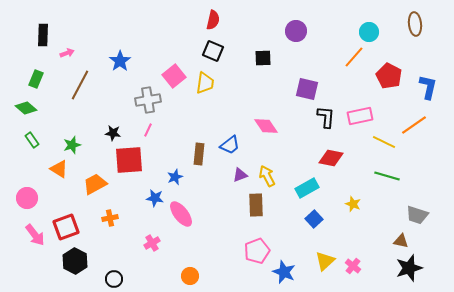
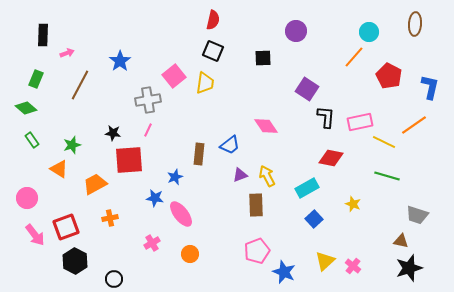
brown ellipse at (415, 24): rotated 10 degrees clockwise
blue L-shape at (428, 87): moved 2 px right
purple square at (307, 89): rotated 20 degrees clockwise
pink rectangle at (360, 116): moved 6 px down
orange circle at (190, 276): moved 22 px up
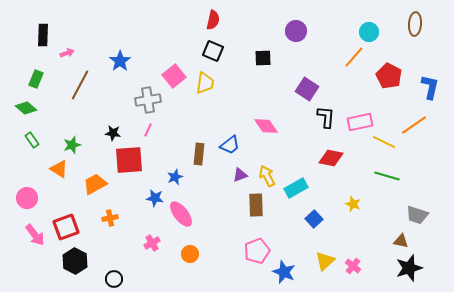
cyan rectangle at (307, 188): moved 11 px left
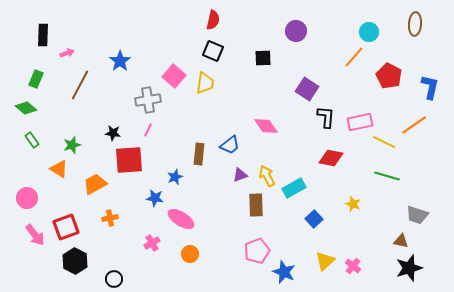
pink square at (174, 76): rotated 10 degrees counterclockwise
cyan rectangle at (296, 188): moved 2 px left
pink ellipse at (181, 214): moved 5 px down; rotated 20 degrees counterclockwise
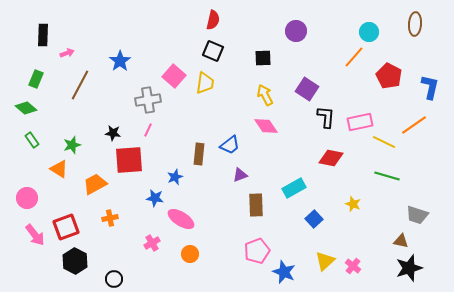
yellow arrow at (267, 176): moved 2 px left, 81 px up
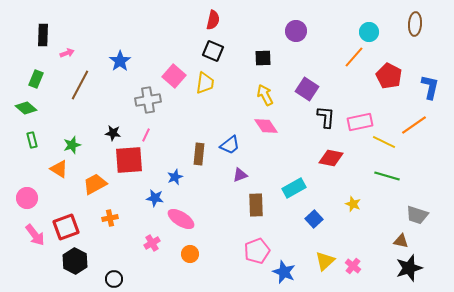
pink line at (148, 130): moved 2 px left, 5 px down
green rectangle at (32, 140): rotated 21 degrees clockwise
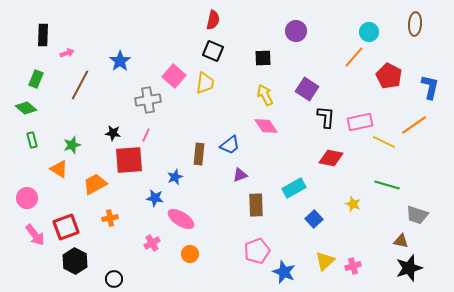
green line at (387, 176): moved 9 px down
pink cross at (353, 266): rotated 35 degrees clockwise
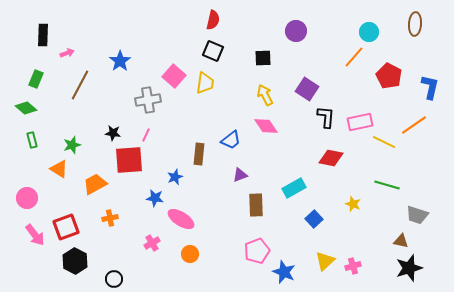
blue trapezoid at (230, 145): moved 1 px right, 5 px up
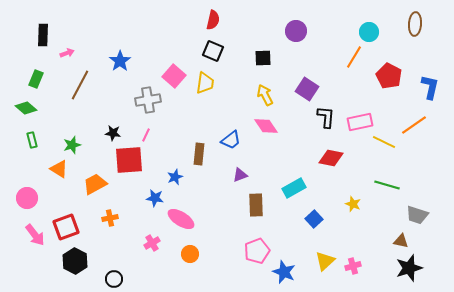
orange line at (354, 57): rotated 10 degrees counterclockwise
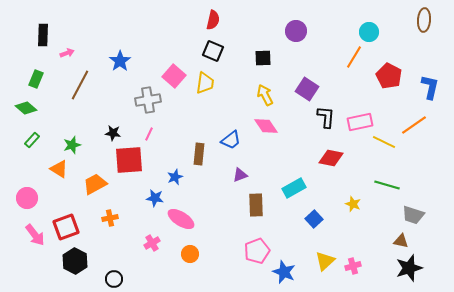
brown ellipse at (415, 24): moved 9 px right, 4 px up
pink line at (146, 135): moved 3 px right, 1 px up
green rectangle at (32, 140): rotated 56 degrees clockwise
gray trapezoid at (417, 215): moved 4 px left
